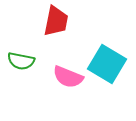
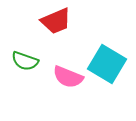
red trapezoid: rotated 56 degrees clockwise
green semicircle: moved 4 px right; rotated 8 degrees clockwise
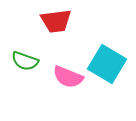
red trapezoid: rotated 16 degrees clockwise
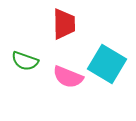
red trapezoid: moved 8 px right, 3 px down; rotated 84 degrees counterclockwise
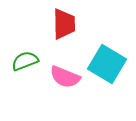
green semicircle: rotated 140 degrees clockwise
pink semicircle: moved 3 px left
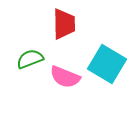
green semicircle: moved 5 px right, 2 px up
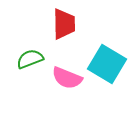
pink semicircle: moved 2 px right, 1 px down
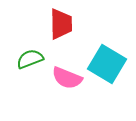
red trapezoid: moved 3 px left
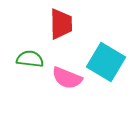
green semicircle: rotated 28 degrees clockwise
cyan square: moved 1 px left, 2 px up
